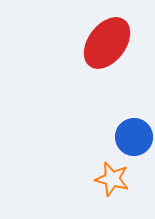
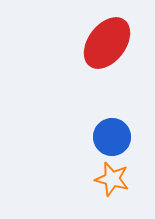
blue circle: moved 22 px left
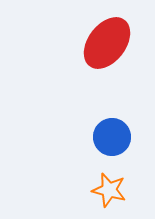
orange star: moved 3 px left, 11 px down
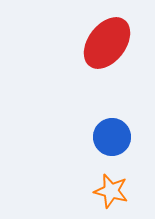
orange star: moved 2 px right, 1 px down
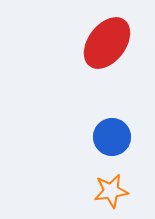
orange star: rotated 24 degrees counterclockwise
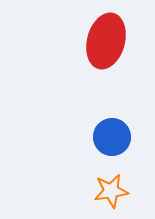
red ellipse: moved 1 px left, 2 px up; rotated 22 degrees counterclockwise
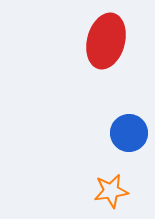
blue circle: moved 17 px right, 4 px up
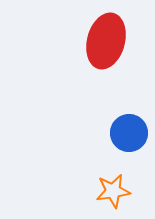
orange star: moved 2 px right
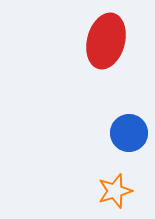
orange star: moved 2 px right; rotated 8 degrees counterclockwise
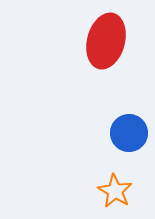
orange star: rotated 24 degrees counterclockwise
